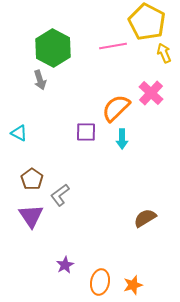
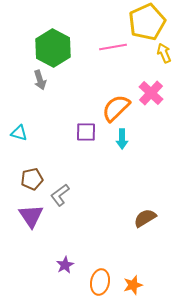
yellow pentagon: rotated 21 degrees clockwise
pink line: moved 1 px down
cyan triangle: rotated 12 degrees counterclockwise
brown pentagon: rotated 25 degrees clockwise
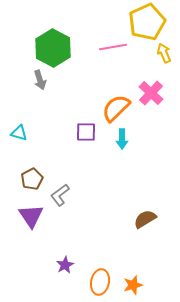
brown pentagon: rotated 15 degrees counterclockwise
brown semicircle: moved 1 px down
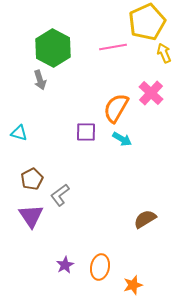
orange semicircle: rotated 16 degrees counterclockwise
cyan arrow: rotated 60 degrees counterclockwise
orange ellipse: moved 15 px up
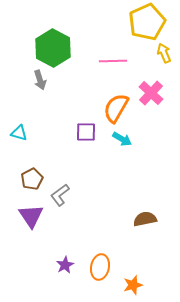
pink line: moved 14 px down; rotated 8 degrees clockwise
brown semicircle: rotated 20 degrees clockwise
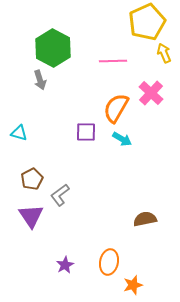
orange ellipse: moved 9 px right, 5 px up
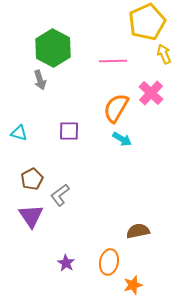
yellow arrow: moved 1 px down
purple square: moved 17 px left, 1 px up
brown semicircle: moved 7 px left, 12 px down
purple star: moved 1 px right, 2 px up; rotated 12 degrees counterclockwise
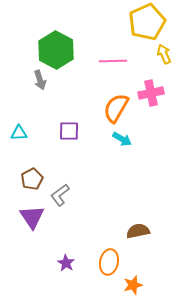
green hexagon: moved 3 px right, 2 px down
pink cross: rotated 35 degrees clockwise
cyan triangle: rotated 18 degrees counterclockwise
purple triangle: moved 1 px right, 1 px down
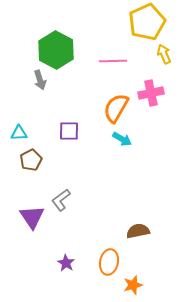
brown pentagon: moved 1 px left, 19 px up
gray L-shape: moved 1 px right, 5 px down
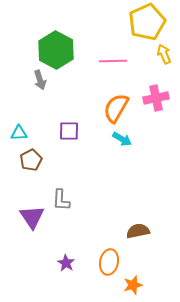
pink cross: moved 5 px right, 5 px down
gray L-shape: rotated 50 degrees counterclockwise
